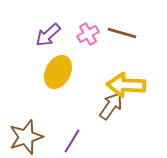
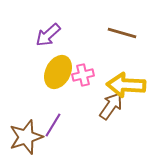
pink cross: moved 5 px left, 41 px down; rotated 15 degrees clockwise
purple line: moved 19 px left, 16 px up
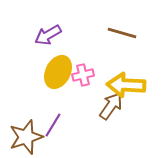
purple arrow: rotated 12 degrees clockwise
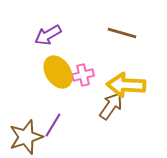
yellow ellipse: rotated 60 degrees counterclockwise
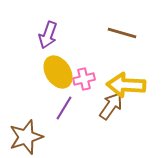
purple arrow: rotated 40 degrees counterclockwise
pink cross: moved 1 px right, 4 px down
purple line: moved 11 px right, 17 px up
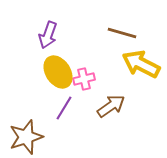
yellow arrow: moved 15 px right, 21 px up; rotated 24 degrees clockwise
brown arrow: rotated 20 degrees clockwise
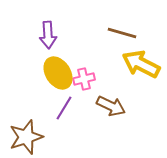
purple arrow: rotated 24 degrees counterclockwise
yellow ellipse: moved 1 px down
brown arrow: rotated 60 degrees clockwise
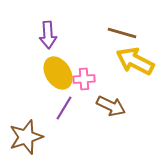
yellow arrow: moved 6 px left, 3 px up
pink cross: rotated 10 degrees clockwise
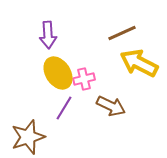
brown line: rotated 40 degrees counterclockwise
yellow arrow: moved 4 px right, 2 px down
pink cross: rotated 10 degrees counterclockwise
brown star: moved 2 px right
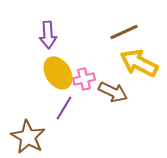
brown line: moved 2 px right, 1 px up
brown arrow: moved 2 px right, 14 px up
brown star: rotated 24 degrees counterclockwise
